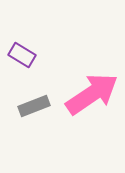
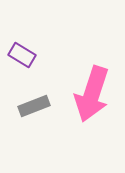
pink arrow: rotated 142 degrees clockwise
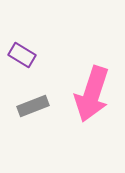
gray rectangle: moved 1 px left
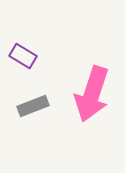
purple rectangle: moved 1 px right, 1 px down
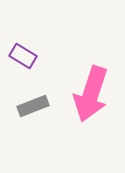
pink arrow: moved 1 px left
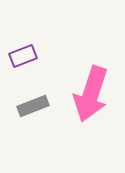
purple rectangle: rotated 52 degrees counterclockwise
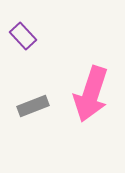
purple rectangle: moved 20 px up; rotated 68 degrees clockwise
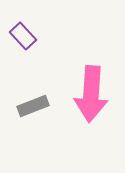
pink arrow: rotated 14 degrees counterclockwise
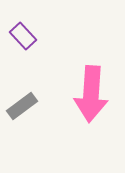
gray rectangle: moved 11 px left; rotated 16 degrees counterclockwise
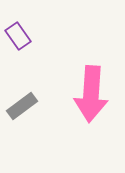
purple rectangle: moved 5 px left; rotated 8 degrees clockwise
